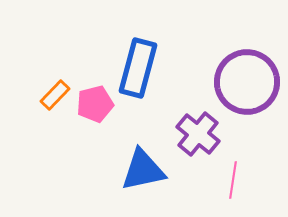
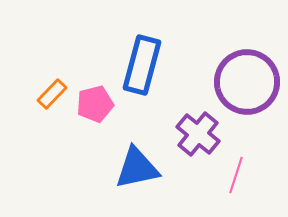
blue rectangle: moved 4 px right, 3 px up
orange rectangle: moved 3 px left, 1 px up
blue triangle: moved 6 px left, 2 px up
pink line: moved 3 px right, 5 px up; rotated 9 degrees clockwise
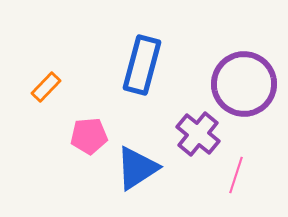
purple circle: moved 3 px left, 2 px down
orange rectangle: moved 6 px left, 7 px up
pink pentagon: moved 6 px left, 32 px down; rotated 9 degrees clockwise
blue triangle: rotated 21 degrees counterclockwise
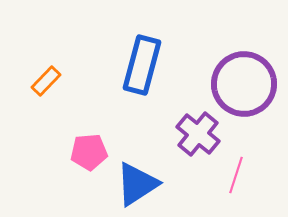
orange rectangle: moved 6 px up
pink pentagon: moved 16 px down
blue triangle: moved 16 px down
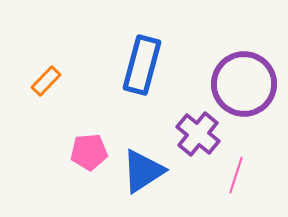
blue triangle: moved 6 px right, 13 px up
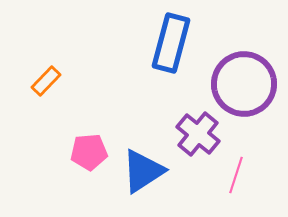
blue rectangle: moved 29 px right, 22 px up
